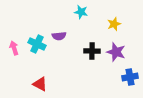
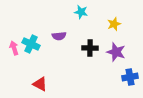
cyan cross: moved 6 px left
black cross: moved 2 px left, 3 px up
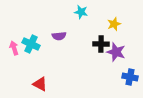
black cross: moved 11 px right, 4 px up
blue cross: rotated 21 degrees clockwise
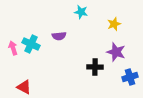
black cross: moved 6 px left, 23 px down
pink arrow: moved 1 px left
blue cross: rotated 28 degrees counterclockwise
red triangle: moved 16 px left, 3 px down
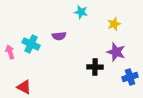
pink arrow: moved 3 px left, 4 px down
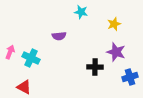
cyan cross: moved 14 px down
pink arrow: rotated 40 degrees clockwise
